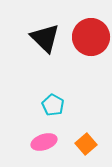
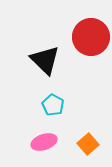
black triangle: moved 22 px down
orange square: moved 2 px right
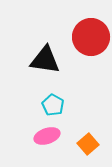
black triangle: rotated 36 degrees counterclockwise
pink ellipse: moved 3 px right, 6 px up
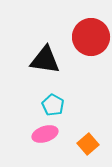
pink ellipse: moved 2 px left, 2 px up
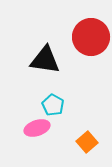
pink ellipse: moved 8 px left, 6 px up
orange square: moved 1 px left, 2 px up
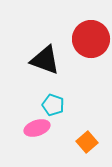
red circle: moved 2 px down
black triangle: rotated 12 degrees clockwise
cyan pentagon: rotated 10 degrees counterclockwise
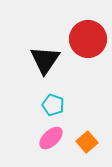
red circle: moved 3 px left
black triangle: rotated 44 degrees clockwise
pink ellipse: moved 14 px right, 10 px down; rotated 25 degrees counterclockwise
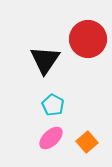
cyan pentagon: rotated 10 degrees clockwise
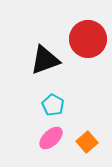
black triangle: rotated 36 degrees clockwise
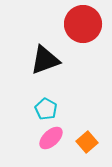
red circle: moved 5 px left, 15 px up
cyan pentagon: moved 7 px left, 4 px down
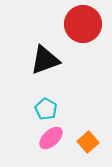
orange square: moved 1 px right
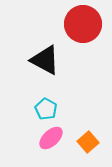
black triangle: rotated 48 degrees clockwise
